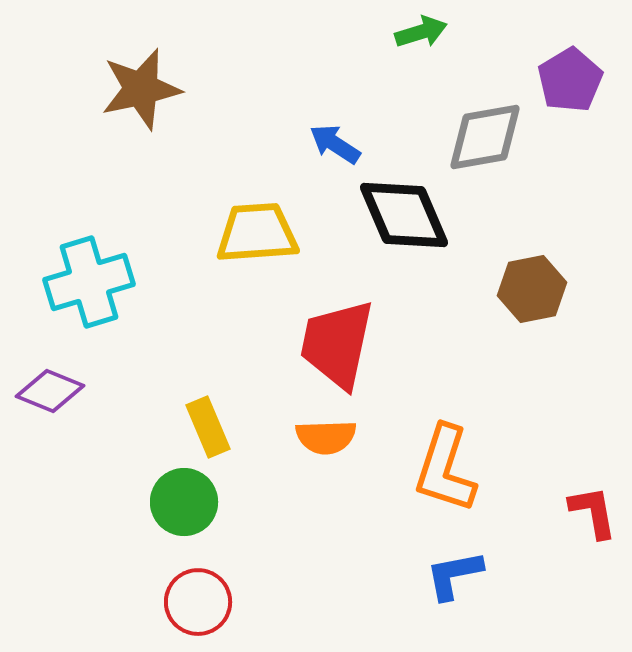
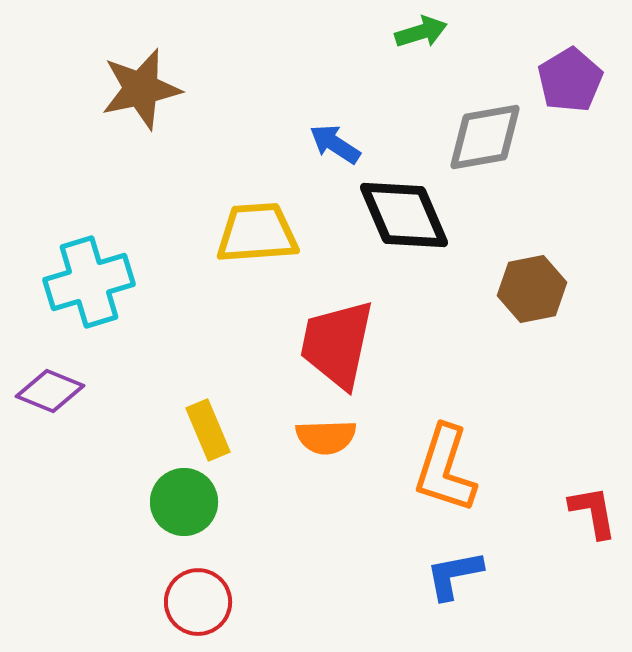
yellow rectangle: moved 3 px down
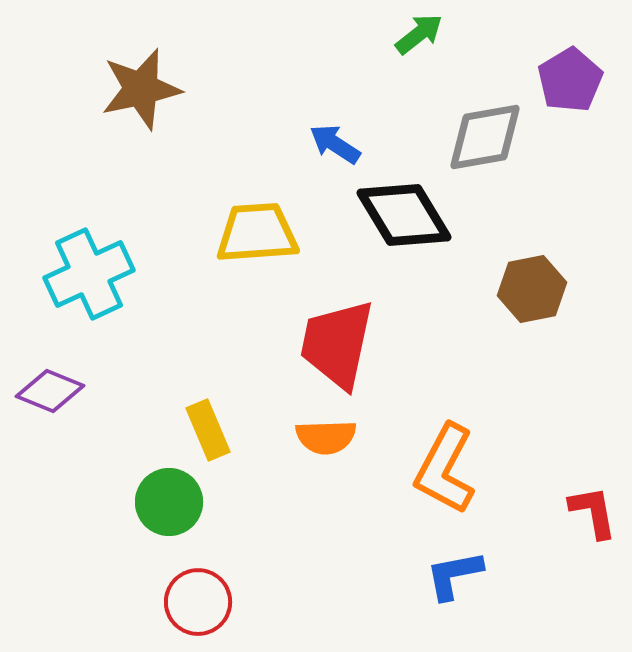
green arrow: moved 2 px left, 2 px down; rotated 21 degrees counterclockwise
black diamond: rotated 8 degrees counterclockwise
cyan cross: moved 8 px up; rotated 8 degrees counterclockwise
orange L-shape: rotated 10 degrees clockwise
green circle: moved 15 px left
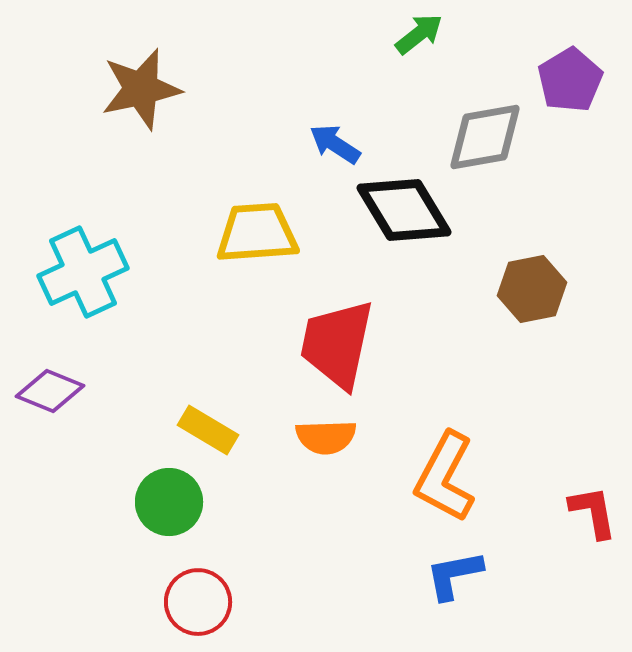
black diamond: moved 5 px up
cyan cross: moved 6 px left, 2 px up
yellow rectangle: rotated 36 degrees counterclockwise
orange L-shape: moved 8 px down
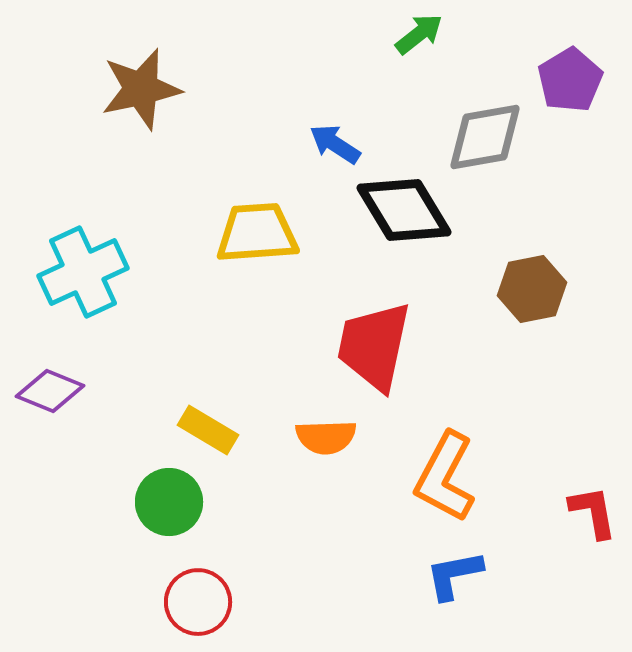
red trapezoid: moved 37 px right, 2 px down
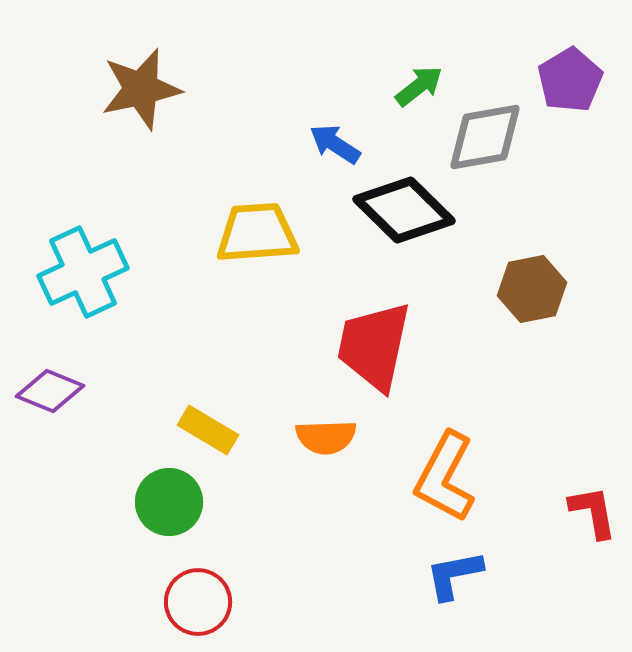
green arrow: moved 52 px down
black diamond: rotated 14 degrees counterclockwise
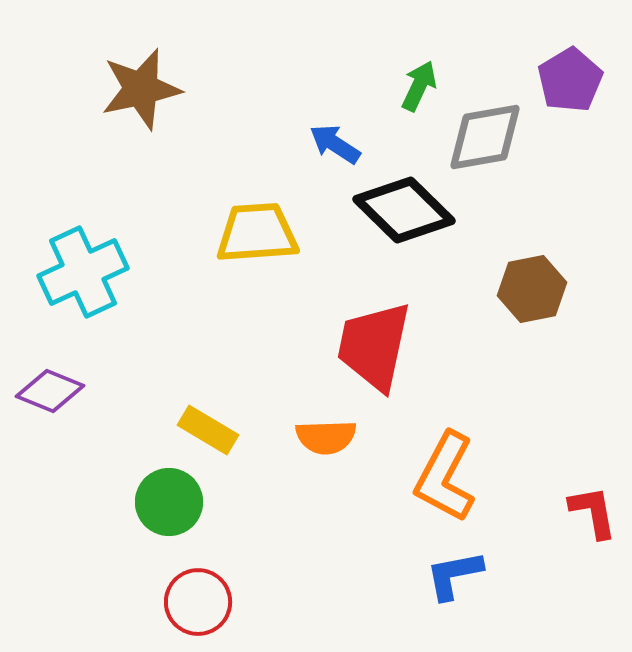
green arrow: rotated 27 degrees counterclockwise
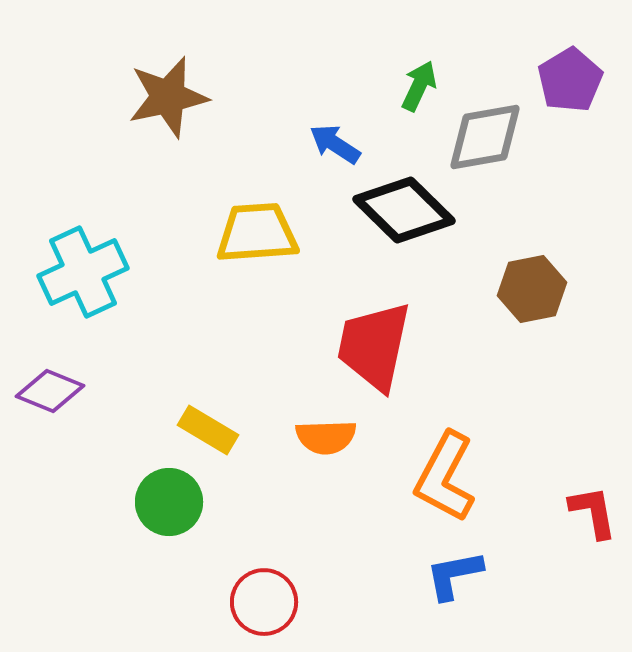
brown star: moved 27 px right, 8 px down
red circle: moved 66 px right
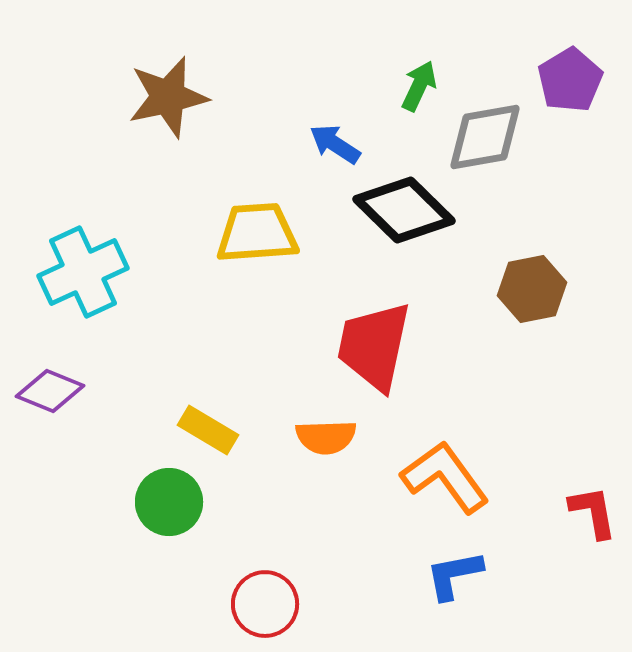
orange L-shape: rotated 116 degrees clockwise
red circle: moved 1 px right, 2 px down
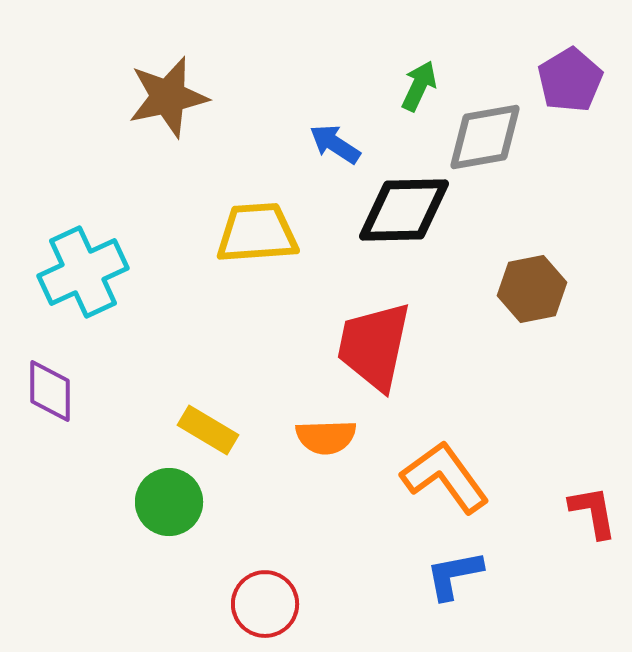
black diamond: rotated 46 degrees counterclockwise
purple diamond: rotated 68 degrees clockwise
